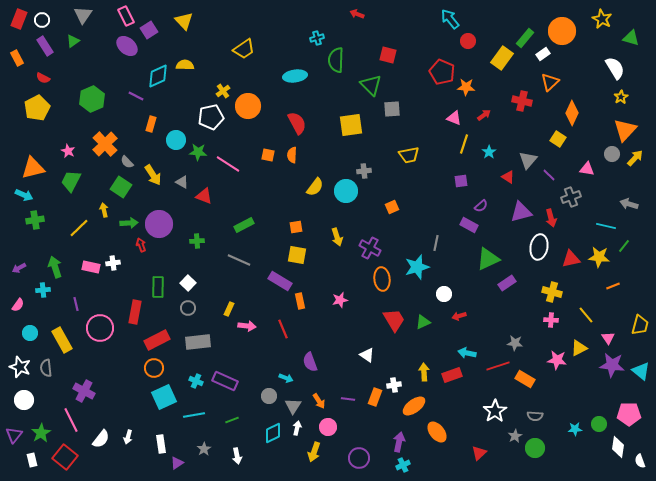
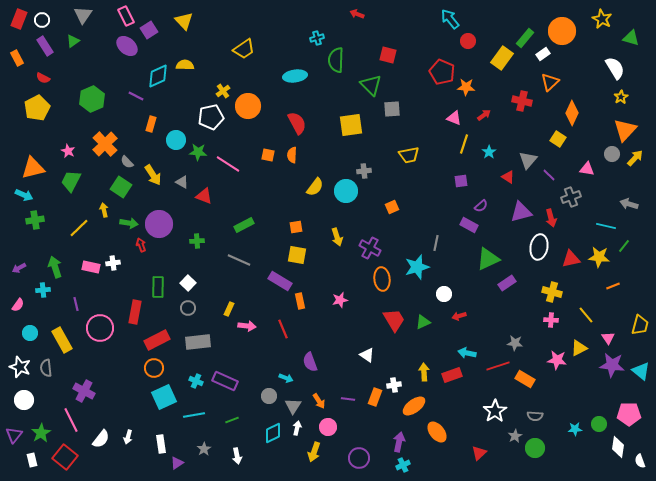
green arrow at (129, 223): rotated 12 degrees clockwise
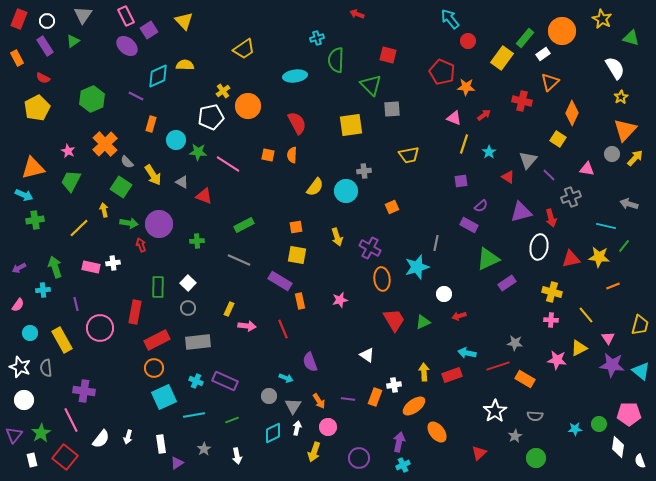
white circle at (42, 20): moved 5 px right, 1 px down
purple cross at (84, 391): rotated 20 degrees counterclockwise
green circle at (535, 448): moved 1 px right, 10 px down
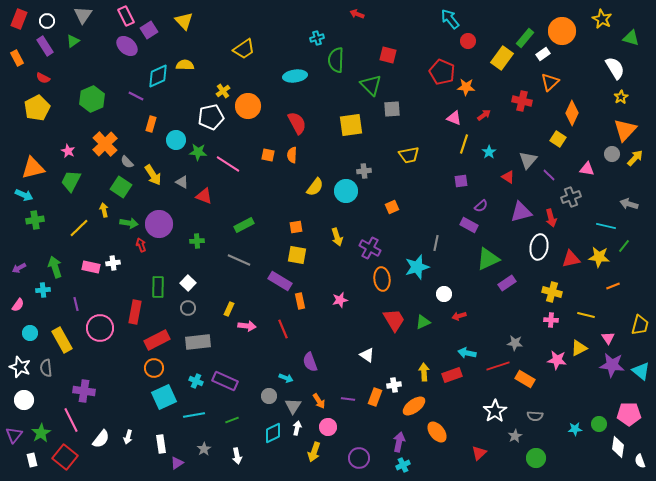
yellow line at (586, 315): rotated 36 degrees counterclockwise
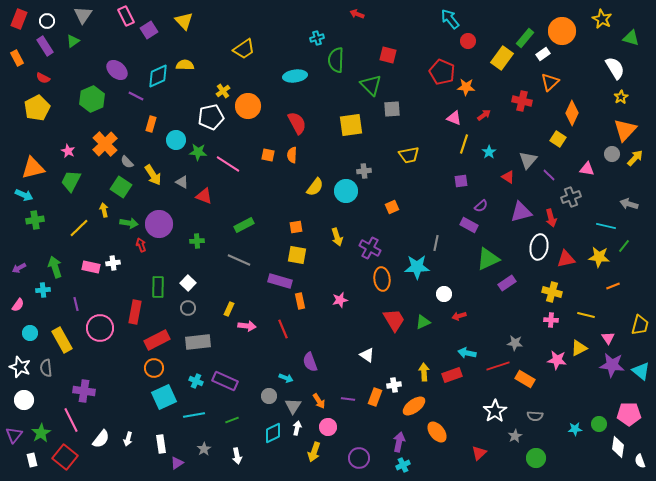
purple ellipse at (127, 46): moved 10 px left, 24 px down
red triangle at (571, 259): moved 5 px left
cyan star at (417, 267): rotated 15 degrees clockwise
purple rectangle at (280, 281): rotated 15 degrees counterclockwise
white arrow at (128, 437): moved 2 px down
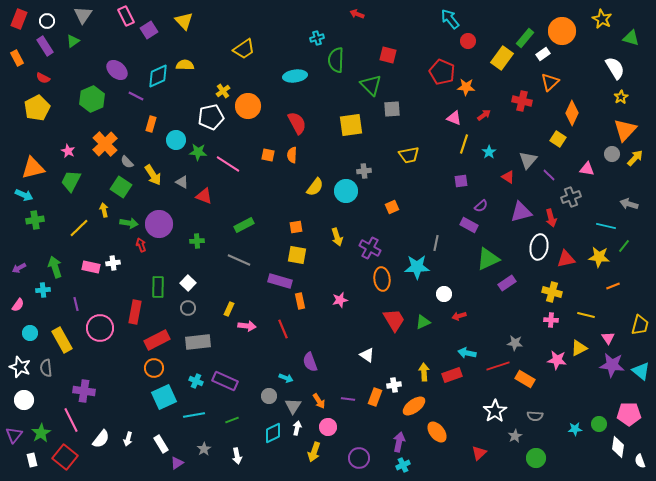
white rectangle at (161, 444): rotated 24 degrees counterclockwise
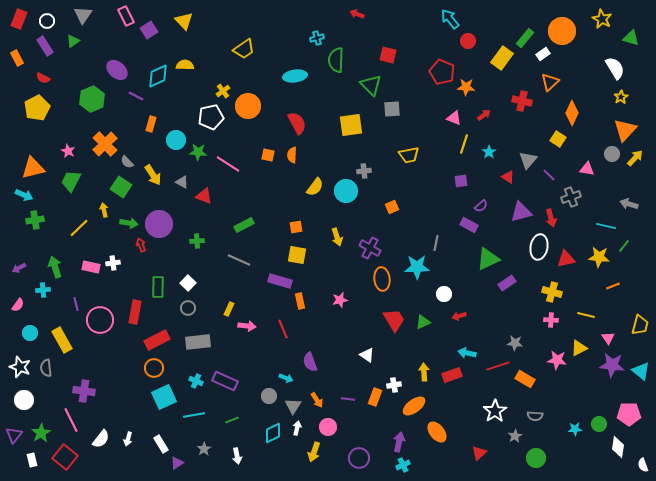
pink circle at (100, 328): moved 8 px up
orange arrow at (319, 401): moved 2 px left, 1 px up
white semicircle at (640, 461): moved 3 px right, 4 px down
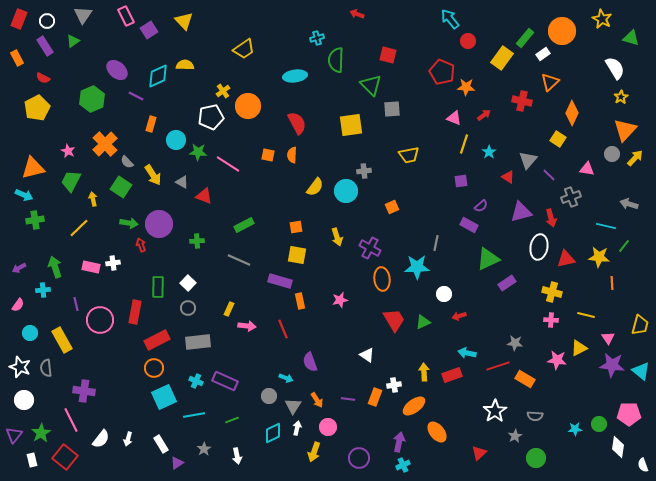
yellow arrow at (104, 210): moved 11 px left, 11 px up
orange line at (613, 286): moved 1 px left, 3 px up; rotated 72 degrees counterclockwise
